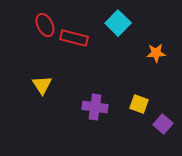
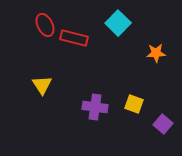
yellow square: moved 5 px left
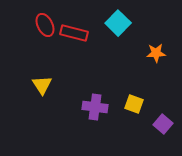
red rectangle: moved 5 px up
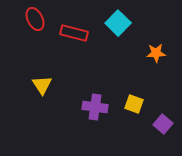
red ellipse: moved 10 px left, 6 px up
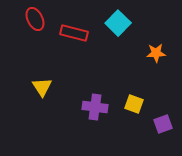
yellow triangle: moved 2 px down
purple square: rotated 30 degrees clockwise
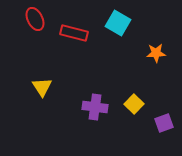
cyan square: rotated 15 degrees counterclockwise
yellow square: rotated 24 degrees clockwise
purple square: moved 1 px right, 1 px up
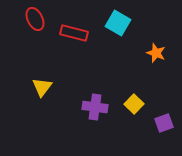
orange star: rotated 24 degrees clockwise
yellow triangle: rotated 10 degrees clockwise
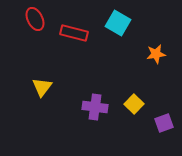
orange star: moved 1 px down; rotated 30 degrees counterclockwise
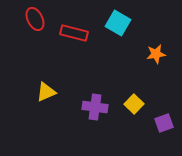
yellow triangle: moved 4 px right, 5 px down; rotated 30 degrees clockwise
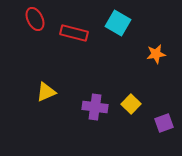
yellow square: moved 3 px left
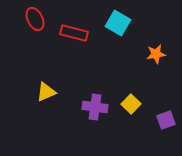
purple square: moved 2 px right, 3 px up
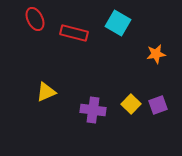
purple cross: moved 2 px left, 3 px down
purple square: moved 8 px left, 15 px up
